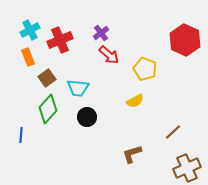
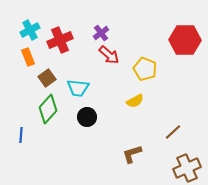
red hexagon: rotated 24 degrees counterclockwise
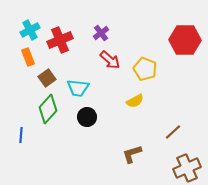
red arrow: moved 1 px right, 5 px down
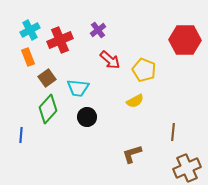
purple cross: moved 3 px left, 3 px up
yellow pentagon: moved 1 px left, 1 px down
brown line: rotated 42 degrees counterclockwise
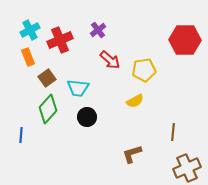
yellow pentagon: rotated 30 degrees counterclockwise
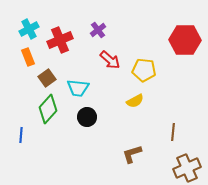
cyan cross: moved 1 px left, 1 px up
yellow pentagon: rotated 15 degrees clockwise
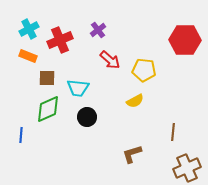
orange rectangle: moved 1 px up; rotated 48 degrees counterclockwise
brown square: rotated 36 degrees clockwise
green diamond: rotated 24 degrees clockwise
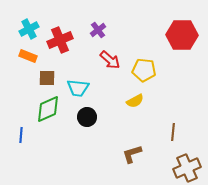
red hexagon: moved 3 px left, 5 px up
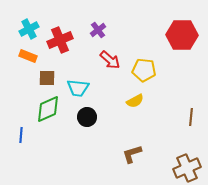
brown line: moved 18 px right, 15 px up
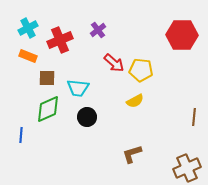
cyan cross: moved 1 px left, 1 px up
red arrow: moved 4 px right, 3 px down
yellow pentagon: moved 3 px left
brown line: moved 3 px right
